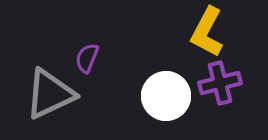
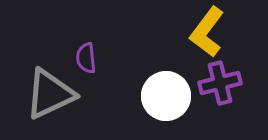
yellow L-shape: rotated 9 degrees clockwise
purple semicircle: moved 1 px left; rotated 28 degrees counterclockwise
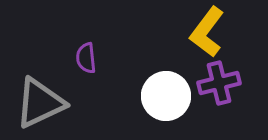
purple cross: moved 1 px left
gray triangle: moved 10 px left, 9 px down
